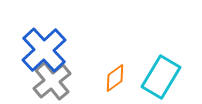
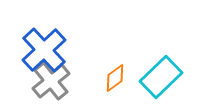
cyan rectangle: rotated 15 degrees clockwise
gray cross: moved 1 px left
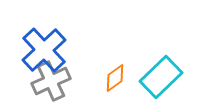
gray cross: rotated 15 degrees clockwise
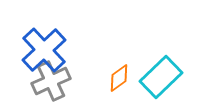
orange diamond: moved 4 px right
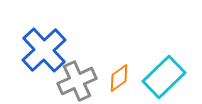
cyan rectangle: moved 3 px right
gray cross: moved 26 px right
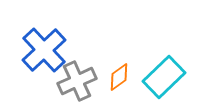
orange diamond: moved 1 px up
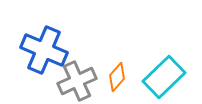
blue cross: rotated 24 degrees counterclockwise
orange diamond: moved 2 px left; rotated 12 degrees counterclockwise
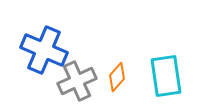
cyan rectangle: moved 2 px right, 1 px up; rotated 54 degrees counterclockwise
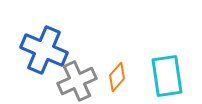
cyan rectangle: moved 1 px right
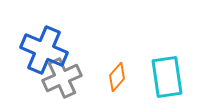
cyan rectangle: moved 1 px down
gray cross: moved 15 px left, 3 px up
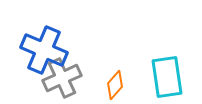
orange diamond: moved 2 px left, 8 px down
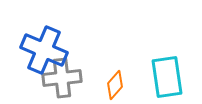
gray cross: rotated 18 degrees clockwise
